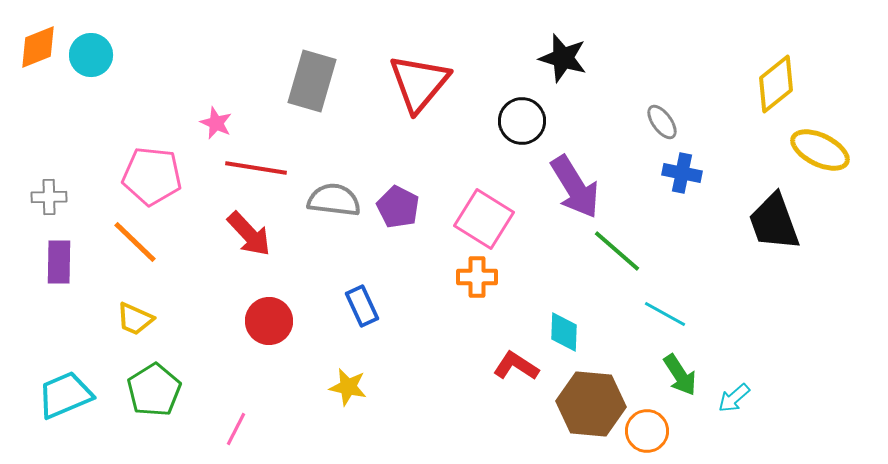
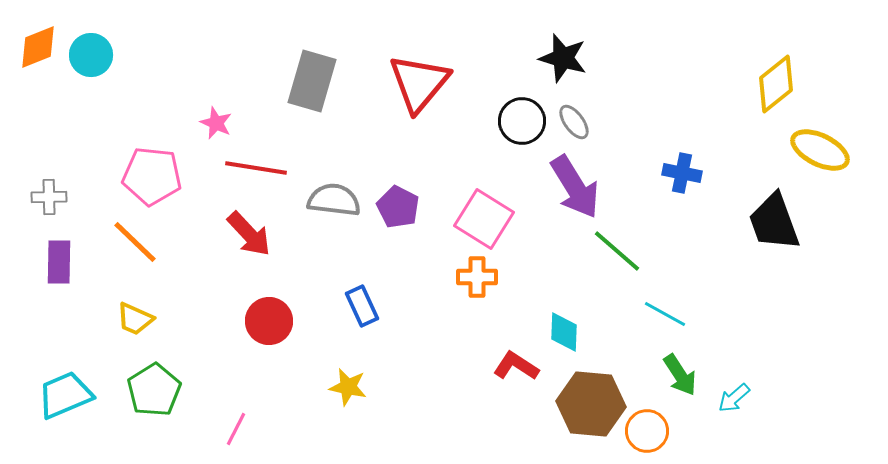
gray ellipse: moved 88 px left
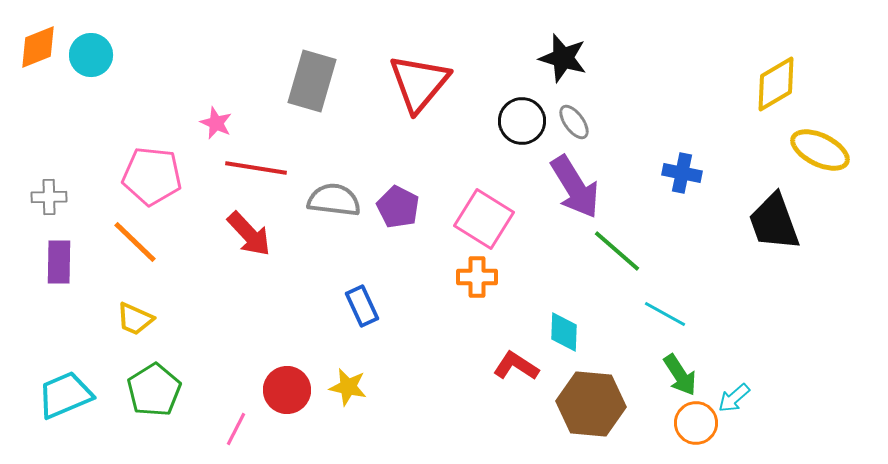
yellow diamond: rotated 8 degrees clockwise
red circle: moved 18 px right, 69 px down
orange circle: moved 49 px right, 8 px up
